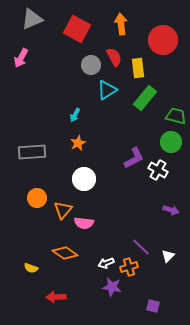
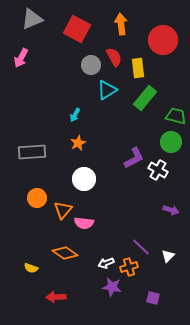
purple square: moved 8 px up
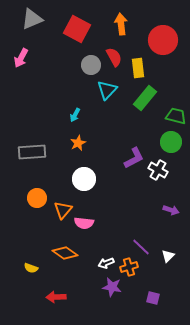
cyan triangle: rotated 15 degrees counterclockwise
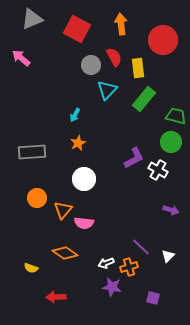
pink arrow: rotated 102 degrees clockwise
green rectangle: moved 1 px left, 1 px down
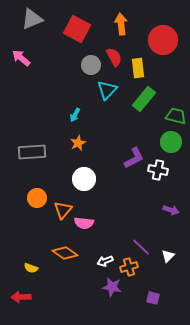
white cross: rotated 18 degrees counterclockwise
white arrow: moved 1 px left, 2 px up
red arrow: moved 35 px left
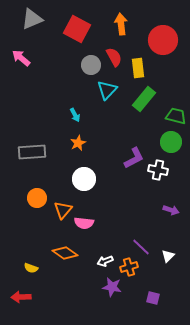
cyan arrow: rotated 56 degrees counterclockwise
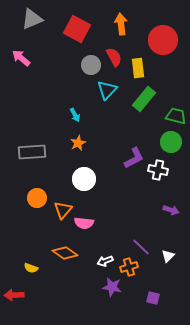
red arrow: moved 7 px left, 2 px up
